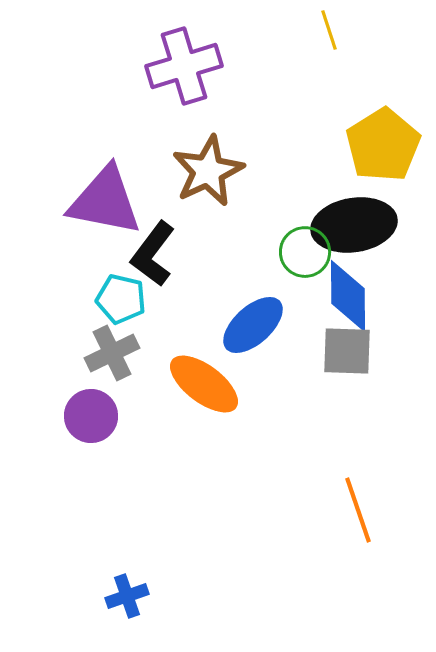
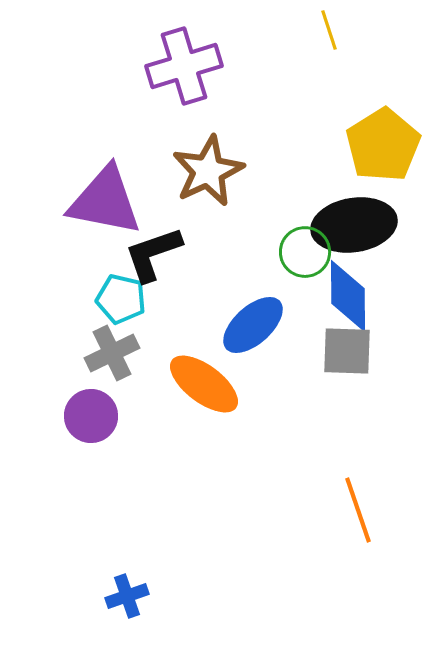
black L-shape: rotated 34 degrees clockwise
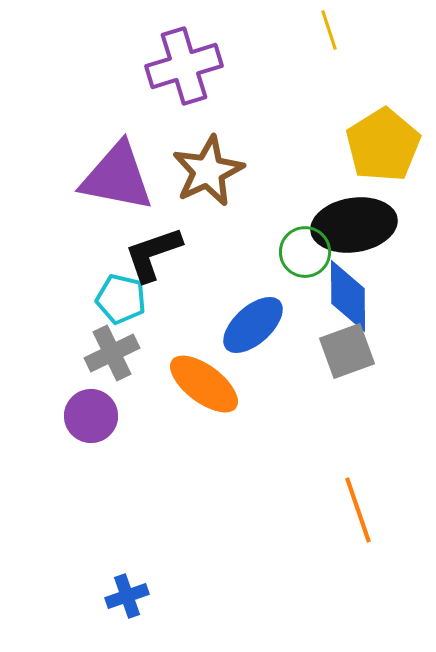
purple triangle: moved 12 px right, 24 px up
gray square: rotated 22 degrees counterclockwise
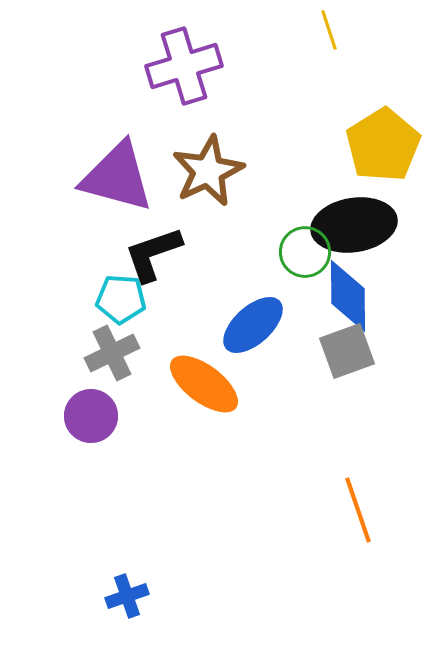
purple triangle: rotated 4 degrees clockwise
cyan pentagon: rotated 9 degrees counterclockwise
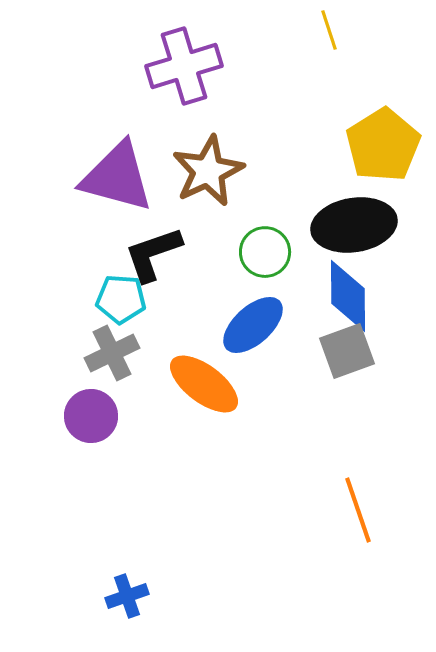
green circle: moved 40 px left
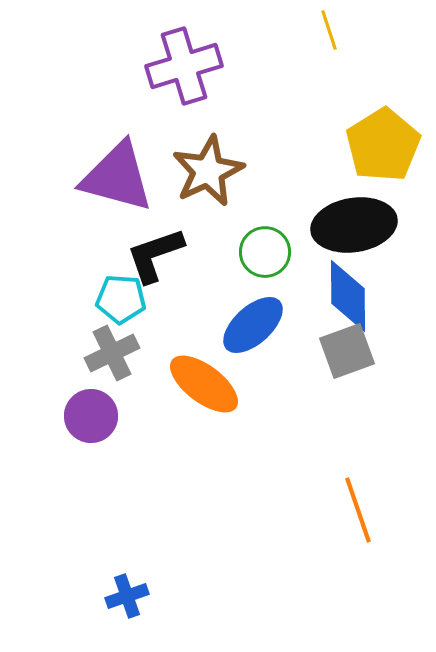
black L-shape: moved 2 px right, 1 px down
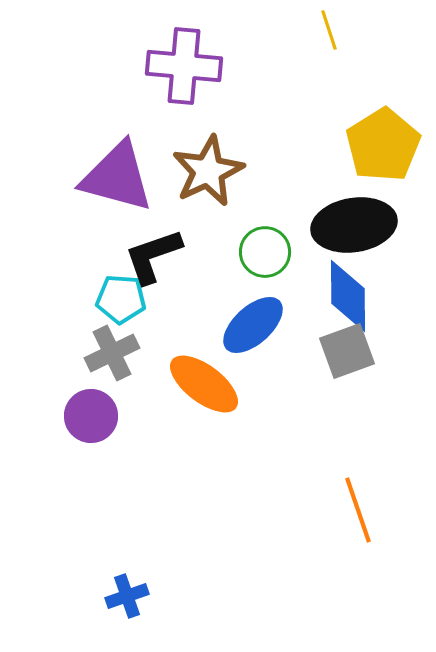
purple cross: rotated 22 degrees clockwise
black L-shape: moved 2 px left, 1 px down
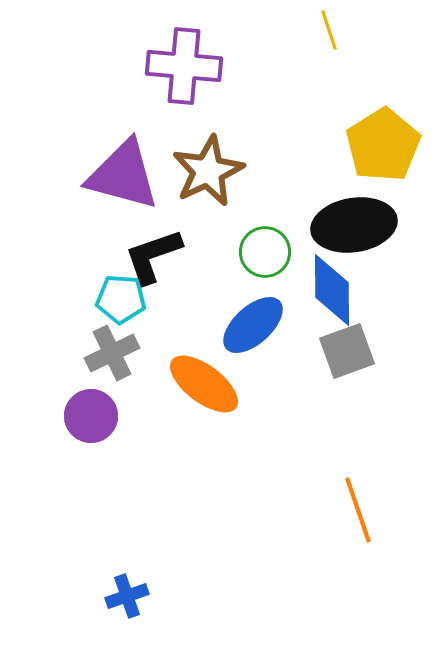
purple triangle: moved 6 px right, 2 px up
blue diamond: moved 16 px left, 6 px up
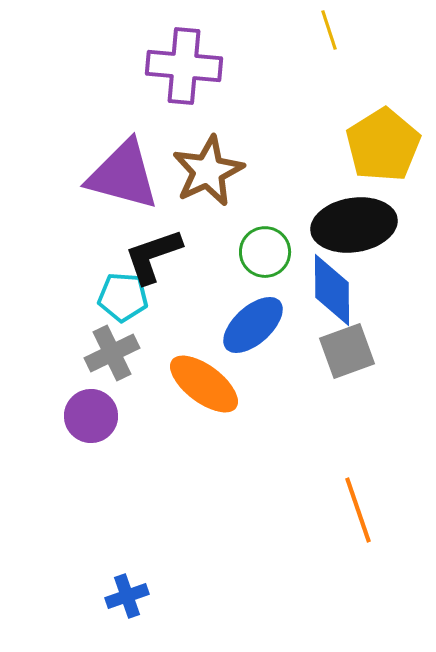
cyan pentagon: moved 2 px right, 2 px up
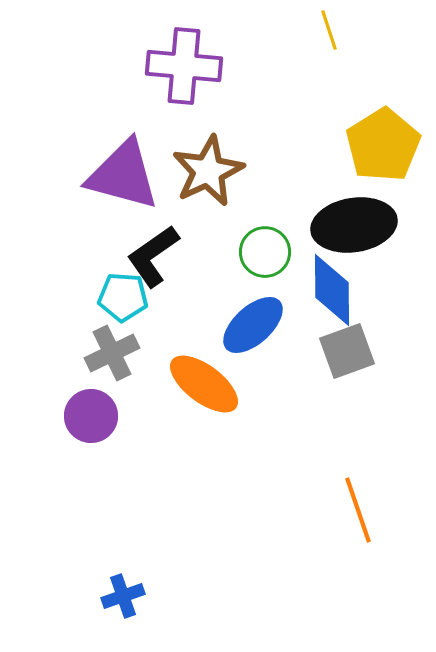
black L-shape: rotated 16 degrees counterclockwise
blue cross: moved 4 px left
